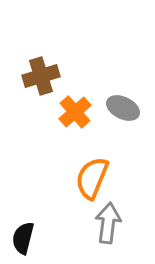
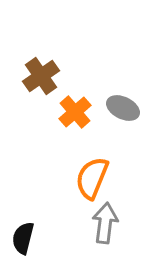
brown cross: rotated 18 degrees counterclockwise
gray arrow: moved 3 px left
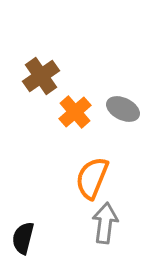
gray ellipse: moved 1 px down
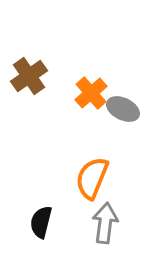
brown cross: moved 12 px left
orange cross: moved 16 px right, 19 px up
black semicircle: moved 18 px right, 16 px up
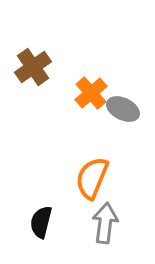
brown cross: moved 4 px right, 9 px up
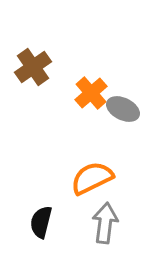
orange semicircle: rotated 42 degrees clockwise
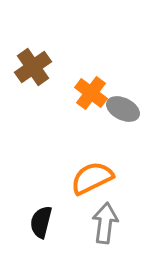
orange cross: rotated 12 degrees counterclockwise
